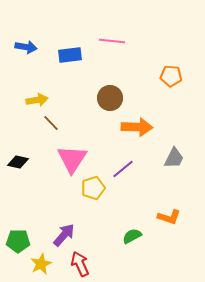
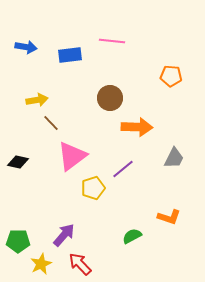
pink triangle: moved 3 px up; rotated 20 degrees clockwise
red arrow: rotated 20 degrees counterclockwise
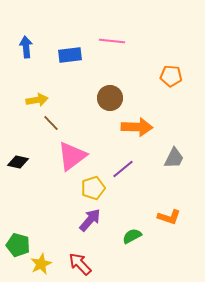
blue arrow: rotated 105 degrees counterclockwise
purple arrow: moved 26 px right, 15 px up
green pentagon: moved 4 px down; rotated 15 degrees clockwise
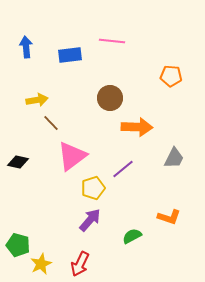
red arrow: rotated 110 degrees counterclockwise
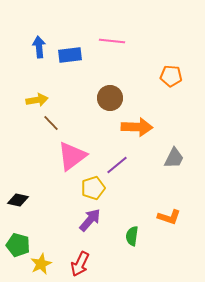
blue arrow: moved 13 px right
black diamond: moved 38 px down
purple line: moved 6 px left, 4 px up
green semicircle: rotated 54 degrees counterclockwise
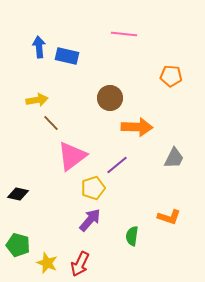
pink line: moved 12 px right, 7 px up
blue rectangle: moved 3 px left, 1 px down; rotated 20 degrees clockwise
black diamond: moved 6 px up
yellow star: moved 6 px right, 1 px up; rotated 25 degrees counterclockwise
